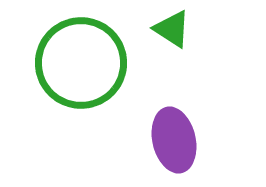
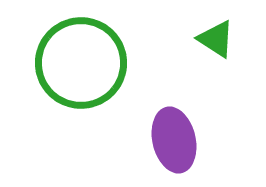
green triangle: moved 44 px right, 10 px down
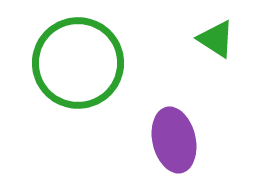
green circle: moved 3 px left
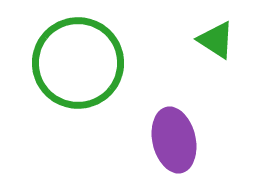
green triangle: moved 1 px down
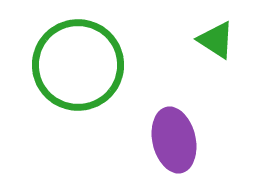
green circle: moved 2 px down
